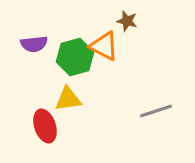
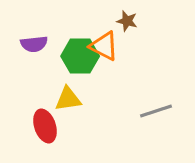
green hexagon: moved 5 px right, 1 px up; rotated 15 degrees clockwise
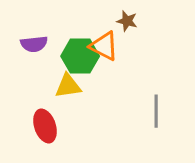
yellow triangle: moved 13 px up
gray line: rotated 72 degrees counterclockwise
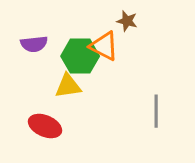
red ellipse: rotated 48 degrees counterclockwise
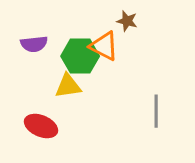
red ellipse: moved 4 px left
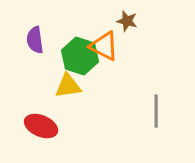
purple semicircle: moved 1 px right, 4 px up; rotated 88 degrees clockwise
green hexagon: rotated 18 degrees clockwise
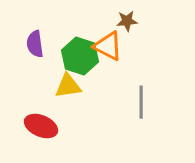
brown star: rotated 20 degrees counterclockwise
purple semicircle: moved 4 px down
orange triangle: moved 4 px right
gray line: moved 15 px left, 9 px up
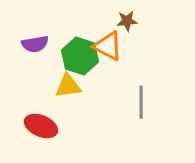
purple semicircle: rotated 92 degrees counterclockwise
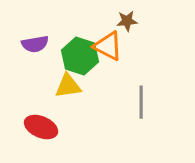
red ellipse: moved 1 px down
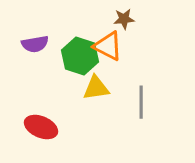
brown star: moved 3 px left, 2 px up
yellow triangle: moved 28 px right, 2 px down
